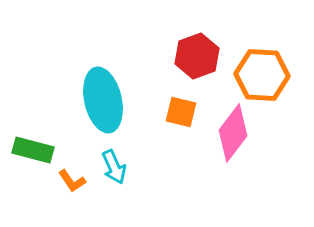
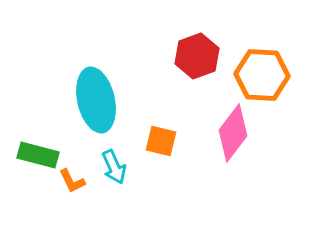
cyan ellipse: moved 7 px left
orange square: moved 20 px left, 29 px down
green rectangle: moved 5 px right, 5 px down
orange L-shape: rotated 8 degrees clockwise
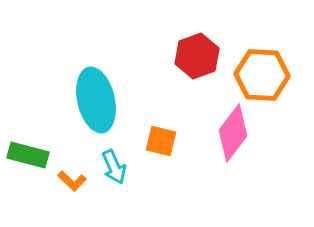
green rectangle: moved 10 px left
orange L-shape: rotated 20 degrees counterclockwise
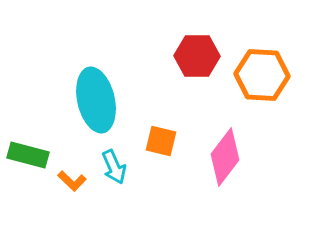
red hexagon: rotated 21 degrees clockwise
pink diamond: moved 8 px left, 24 px down
